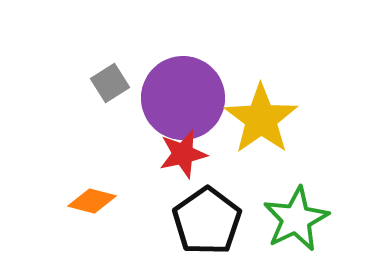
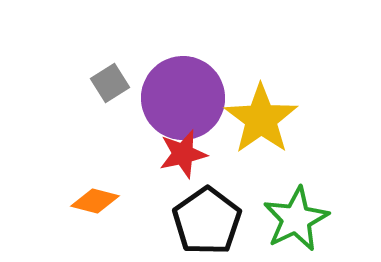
orange diamond: moved 3 px right
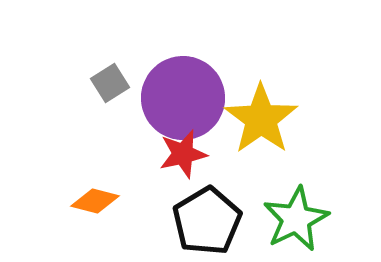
black pentagon: rotated 4 degrees clockwise
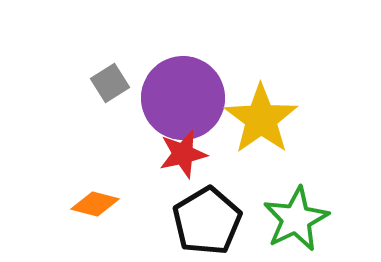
orange diamond: moved 3 px down
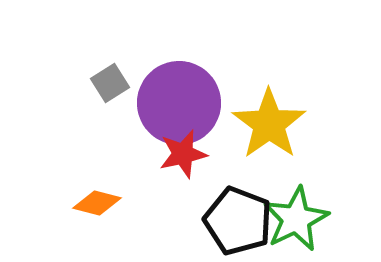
purple circle: moved 4 px left, 5 px down
yellow star: moved 8 px right, 5 px down
orange diamond: moved 2 px right, 1 px up
black pentagon: moved 31 px right; rotated 20 degrees counterclockwise
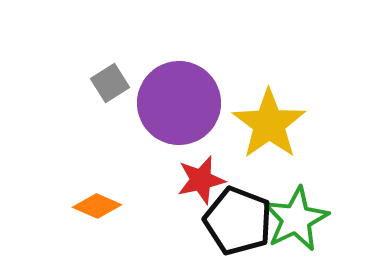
red star: moved 18 px right, 26 px down
orange diamond: moved 3 px down; rotated 9 degrees clockwise
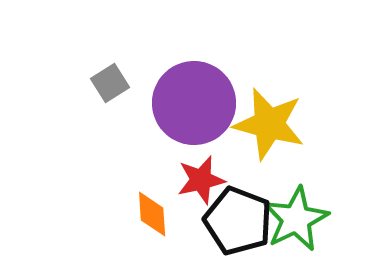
purple circle: moved 15 px right
yellow star: rotated 22 degrees counterclockwise
orange diamond: moved 55 px right, 8 px down; rotated 63 degrees clockwise
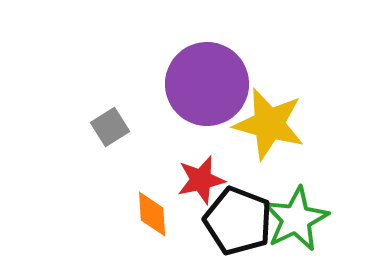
gray square: moved 44 px down
purple circle: moved 13 px right, 19 px up
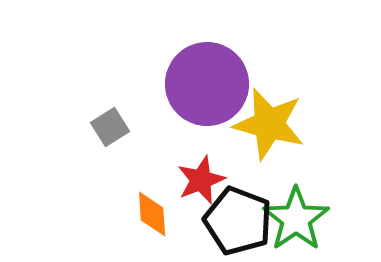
red star: rotated 9 degrees counterclockwise
green star: rotated 8 degrees counterclockwise
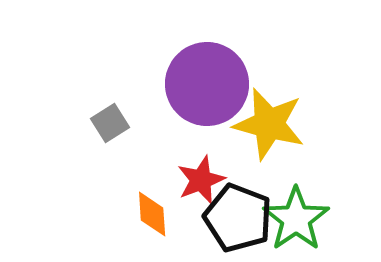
gray square: moved 4 px up
black pentagon: moved 3 px up
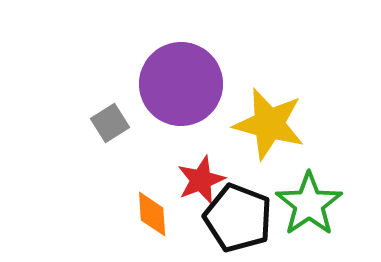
purple circle: moved 26 px left
green star: moved 13 px right, 15 px up
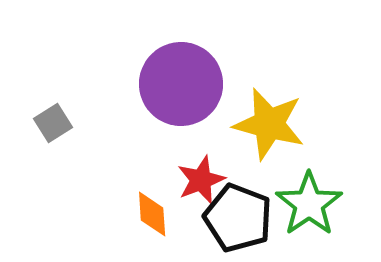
gray square: moved 57 px left
